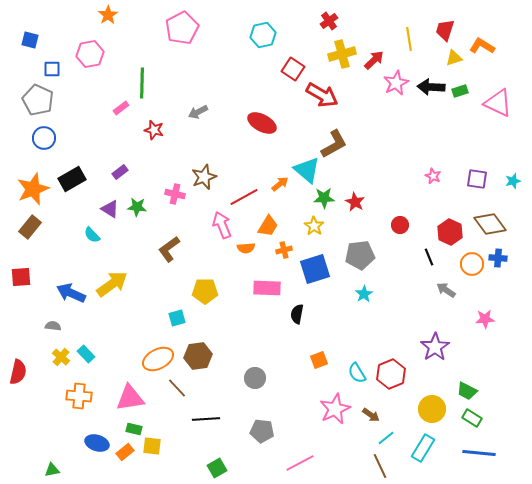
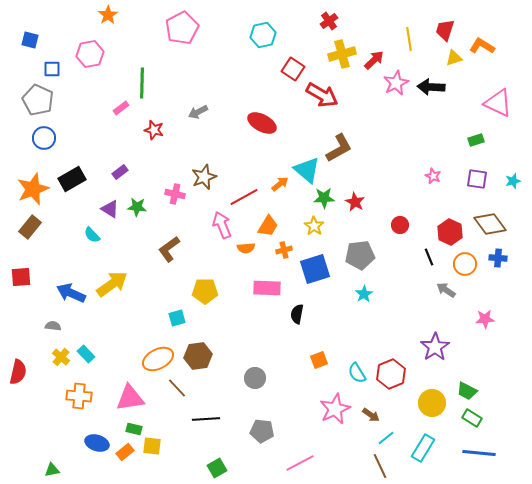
green rectangle at (460, 91): moved 16 px right, 49 px down
brown L-shape at (334, 144): moved 5 px right, 4 px down
orange circle at (472, 264): moved 7 px left
yellow circle at (432, 409): moved 6 px up
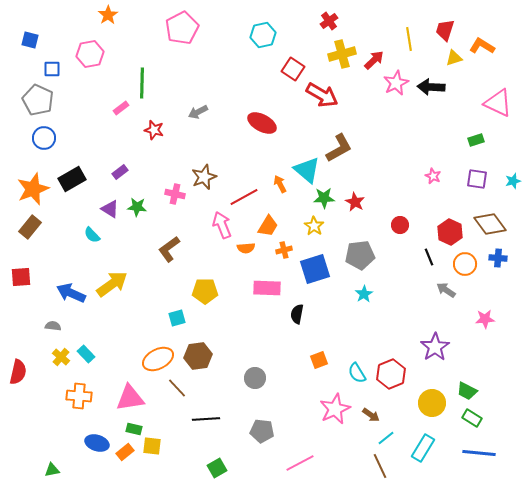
orange arrow at (280, 184): rotated 78 degrees counterclockwise
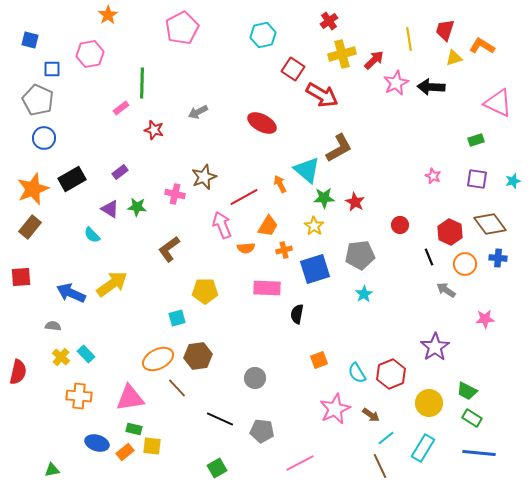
yellow circle at (432, 403): moved 3 px left
black line at (206, 419): moved 14 px right; rotated 28 degrees clockwise
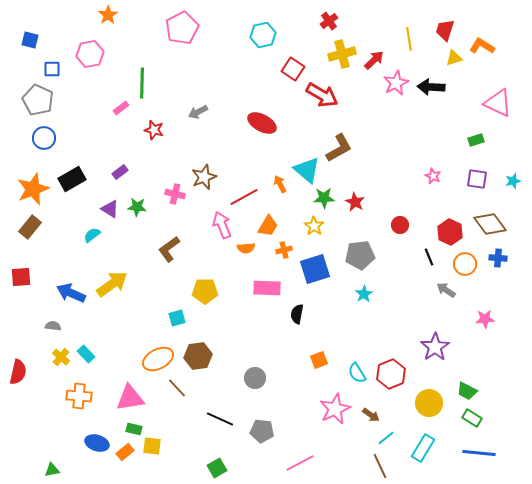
cyan semicircle at (92, 235): rotated 96 degrees clockwise
